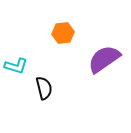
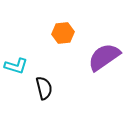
purple semicircle: moved 2 px up
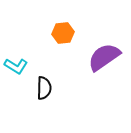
cyan L-shape: rotated 15 degrees clockwise
black semicircle: rotated 15 degrees clockwise
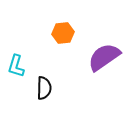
cyan L-shape: rotated 75 degrees clockwise
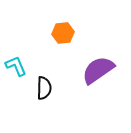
purple semicircle: moved 6 px left, 13 px down
cyan L-shape: rotated 140 degrees clockwise
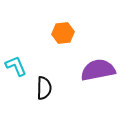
purple semicircle: rotated 24 degrees clockwise
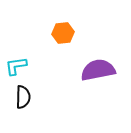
cyan L-shape: rotated 75 degrees counterclockwise
black semicircle: moved 21 px left, 9 px down
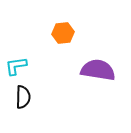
purple semicircle: rotated 20 degrees clockwise
